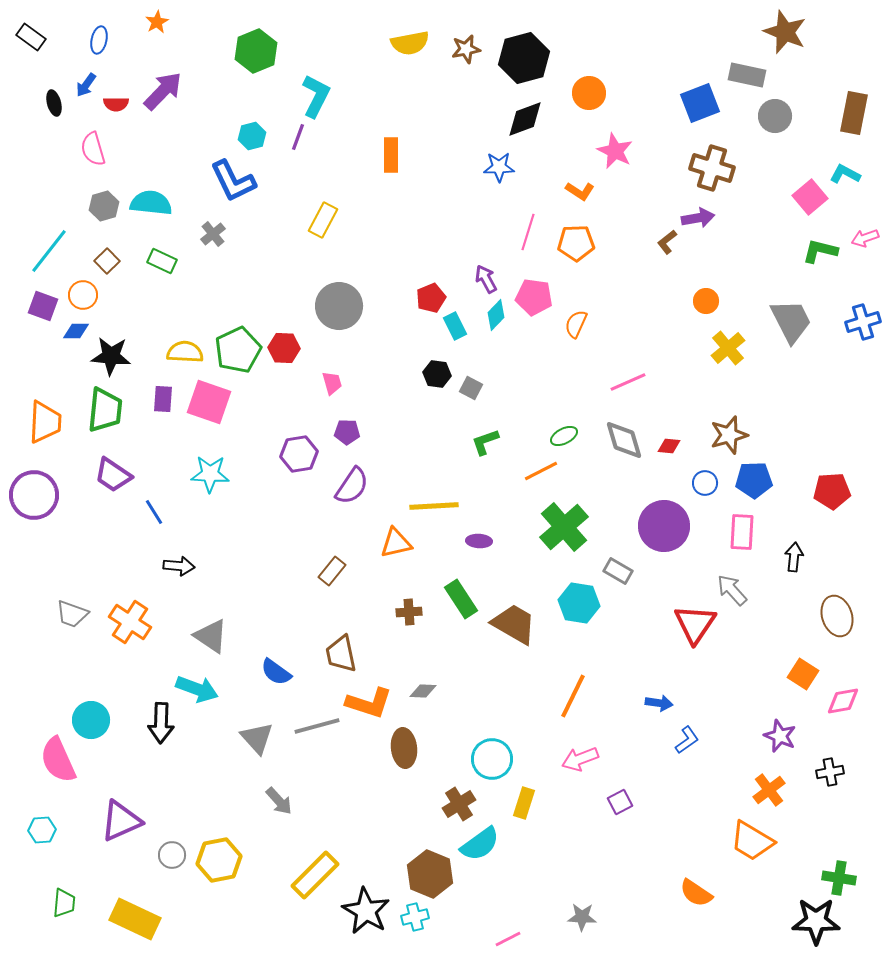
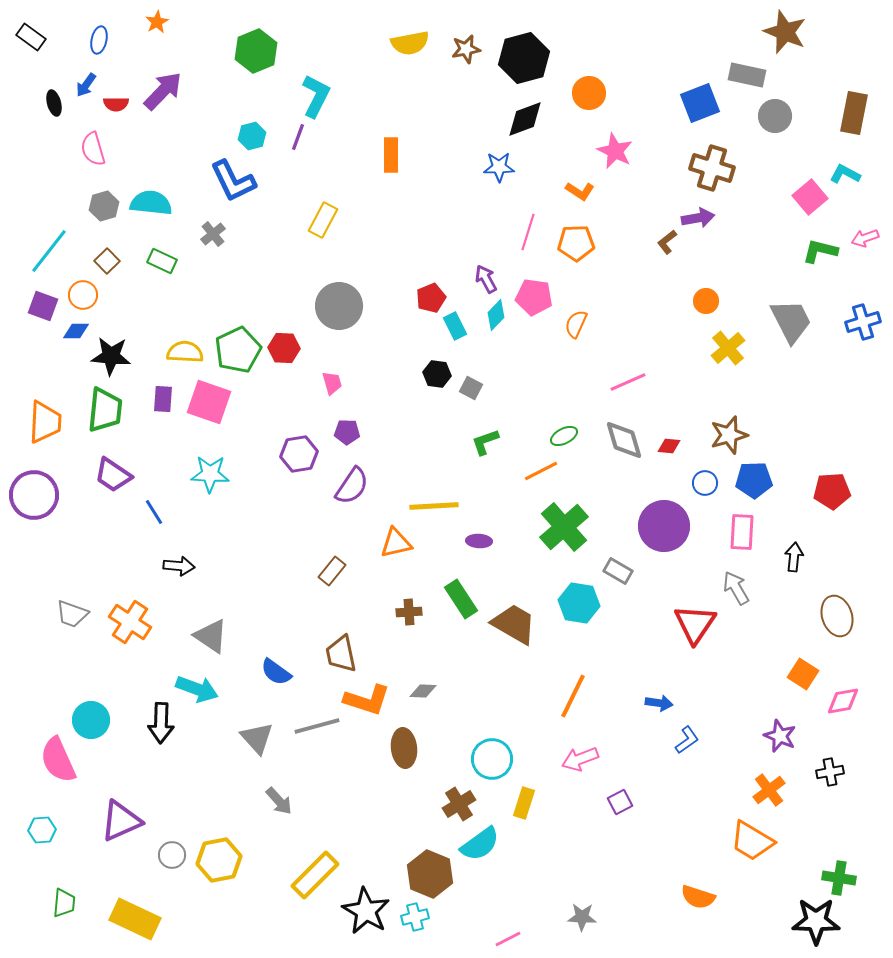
gray arrow at (732, 590): moved 4 px right, 2 px up; rotated 12 degrees clockwise
orange L-shape at (369, 703): moved 2 px left, 3 px up
orange semicircle at (696, 893): moved 2 px right, 4 px down; rotated 16 degrees counterclockwise
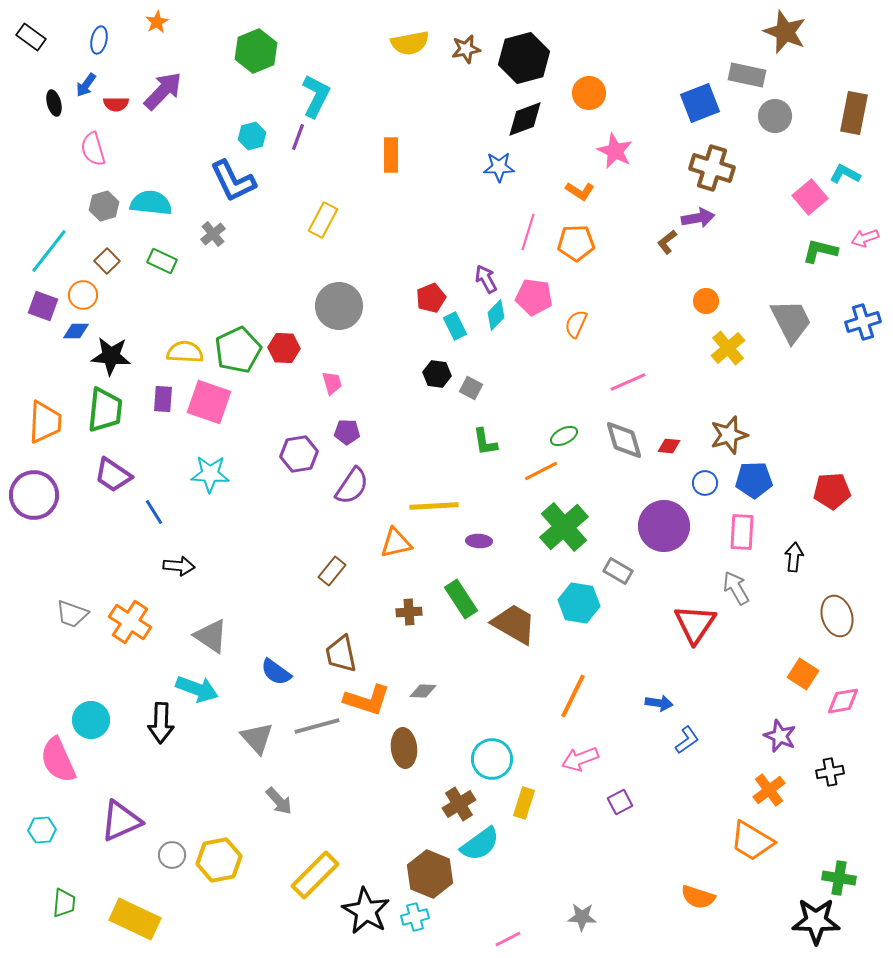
green L-shape at (485, 442): rotated 80 degrees counterclockwise
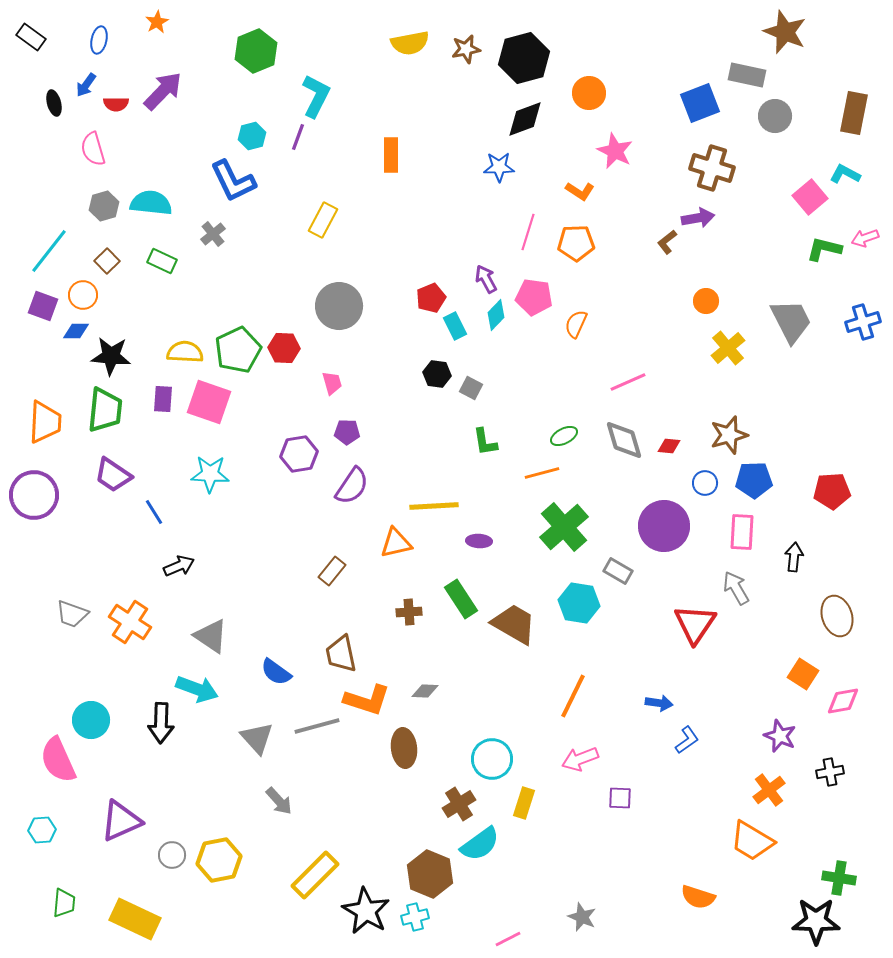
green L-shape at (820, 251): moved 4 px right, 2 px up
orange line at (541, 471): moved 1 px right, 2 px down; rotated 12 degrees clockwise
black arrow at (179, 566): rotated 28 degrees counterclockwise
gray diamond at (423, 691): moved 2 px right
purple square at (620, 802): moved 4 px up; rotated 30 degrees clockwise
gray star at (582, 917): rotated 20 degrees clockwise
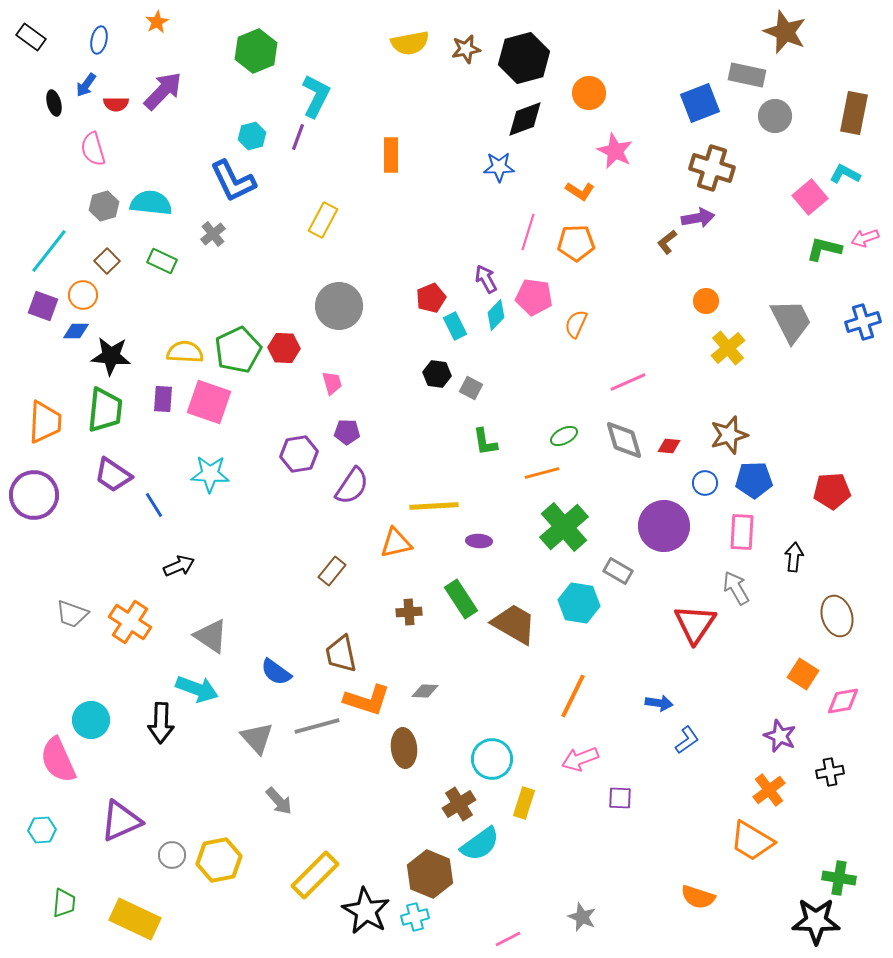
blue line at (154, 512): moved 7 px up
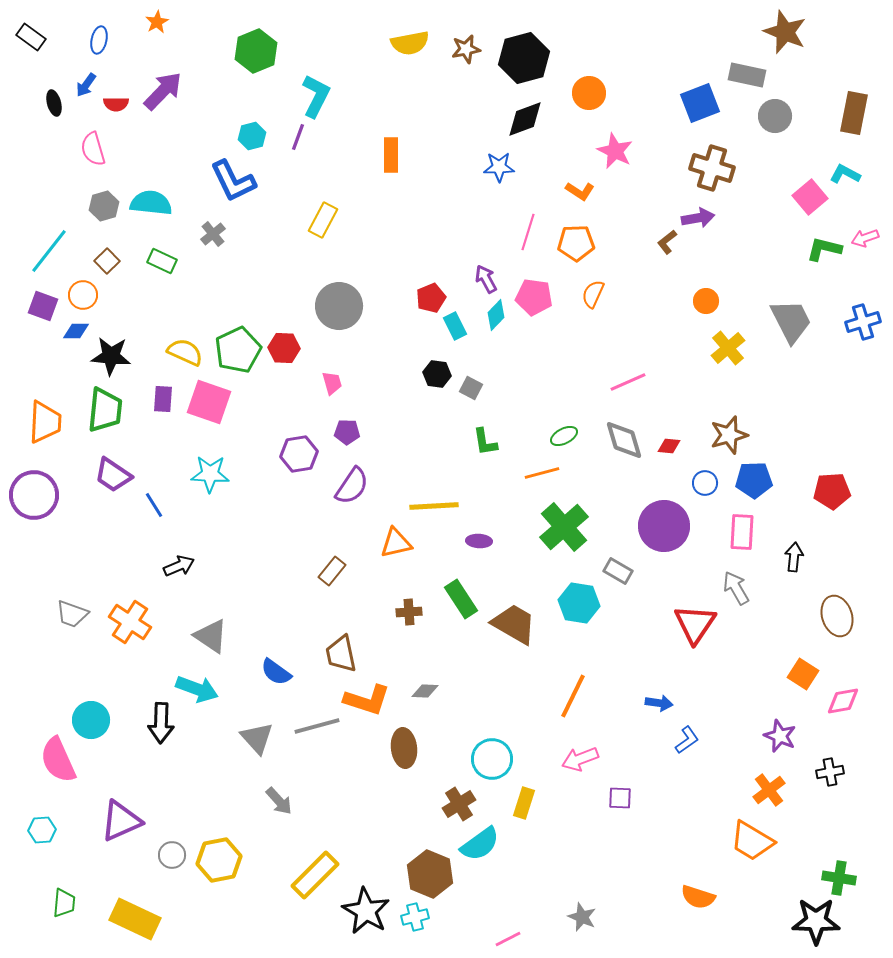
orange semicircle at (576, 324): moved 17 px right, 30 px up
yellow semicircle at (185, 352): rotated 21 degrees clockwise
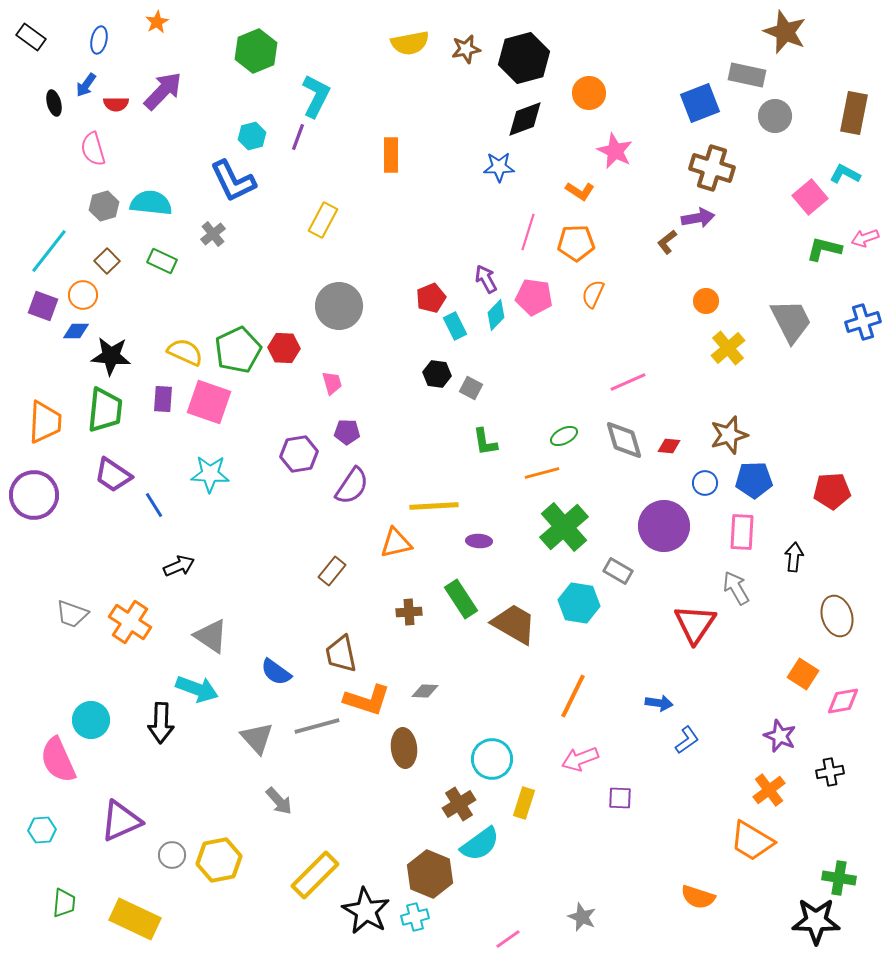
pink line at (508, 939): rotated 8 degrees counterclockwise
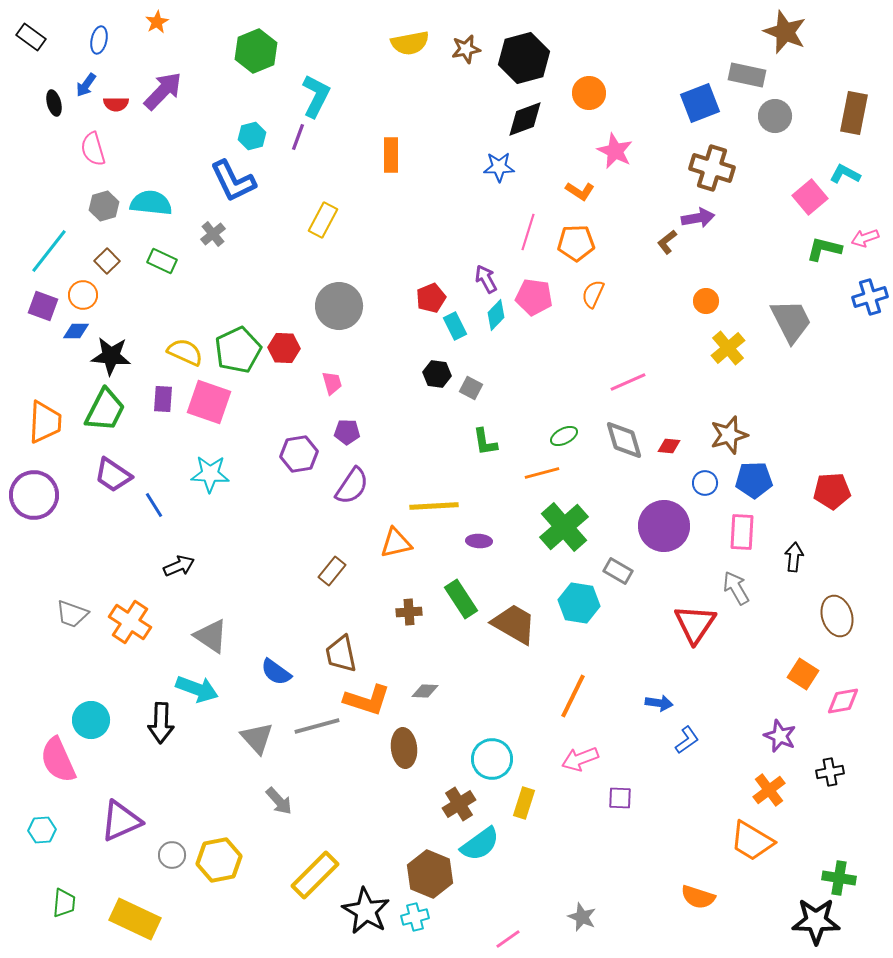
blue cross at (863, 322): moved 7 px right, 25 px up
green trapezoid at (105, 410): rotated 21 degrees clockwise
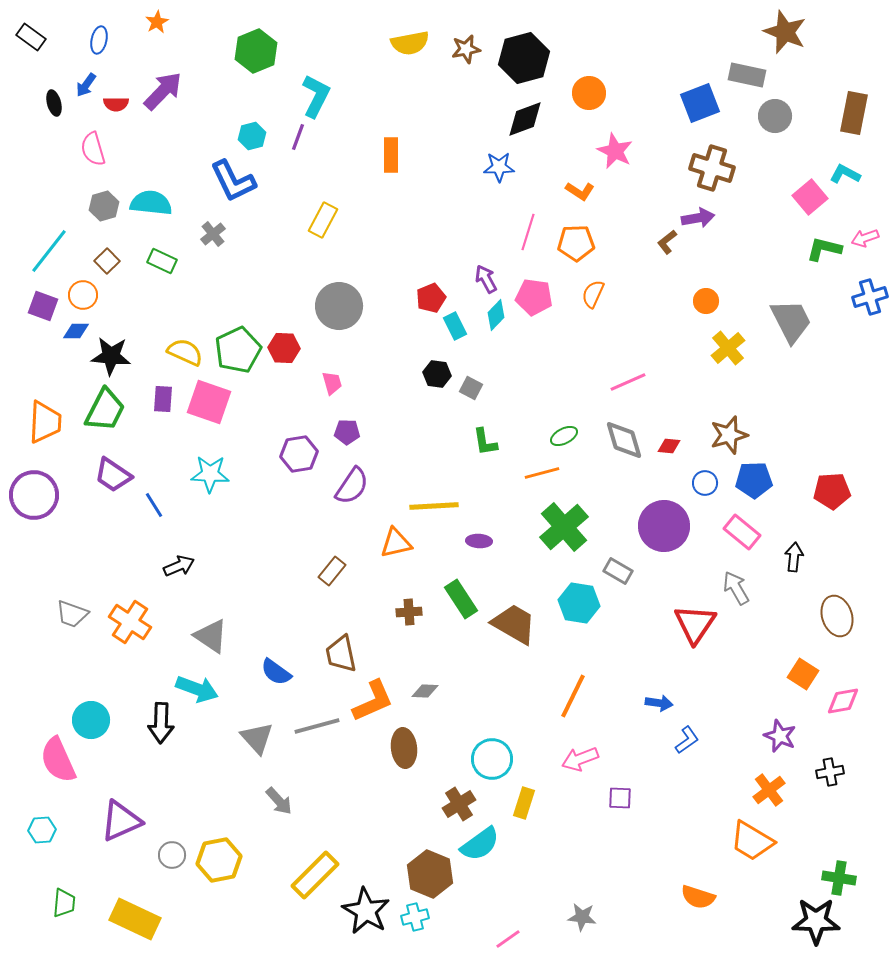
pink rectangle at (742, 532): rotated 54 degrees counterclockwise
orange L-shape at (367, 700): moved 6 px right, 1 px down; rotated 42 degrees counterclockwise
gray star at (582, 917): rotated 16 degrees counterclockwise
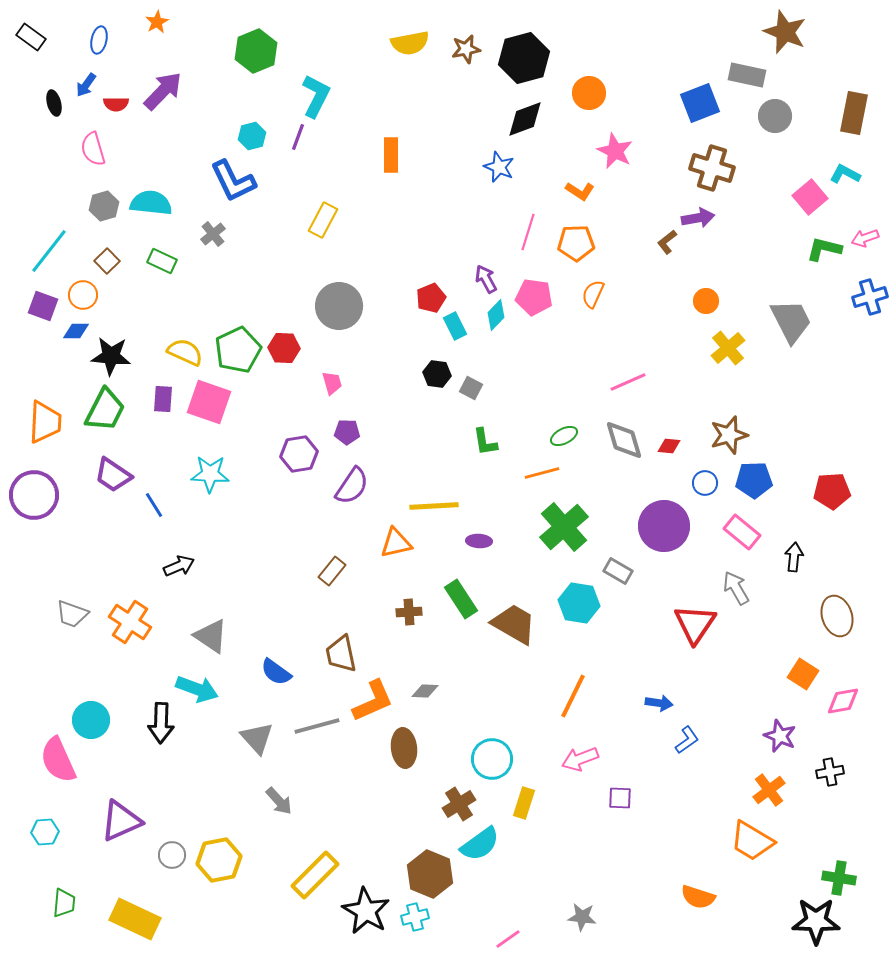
blue star at (499, 167): rotated 24 degrees clockwise
cyan hexagon at (42, 830): moved 3 px right, 2 px down
